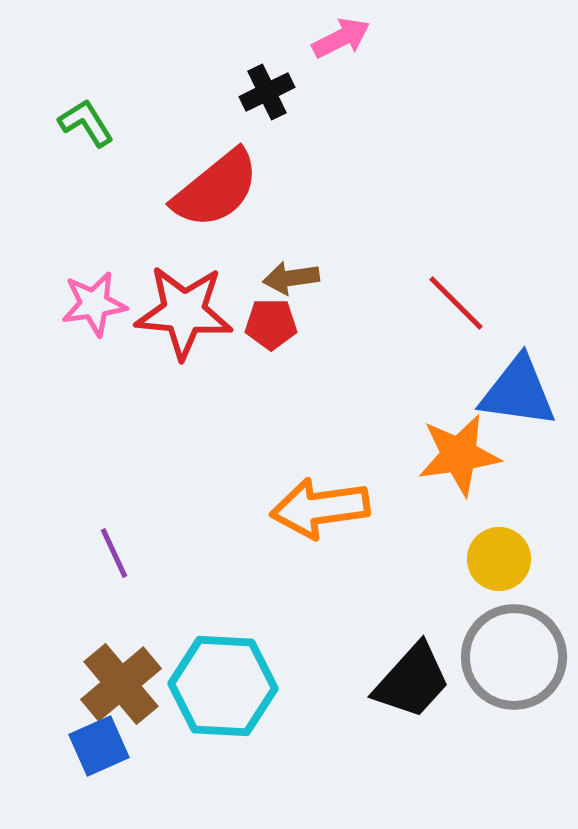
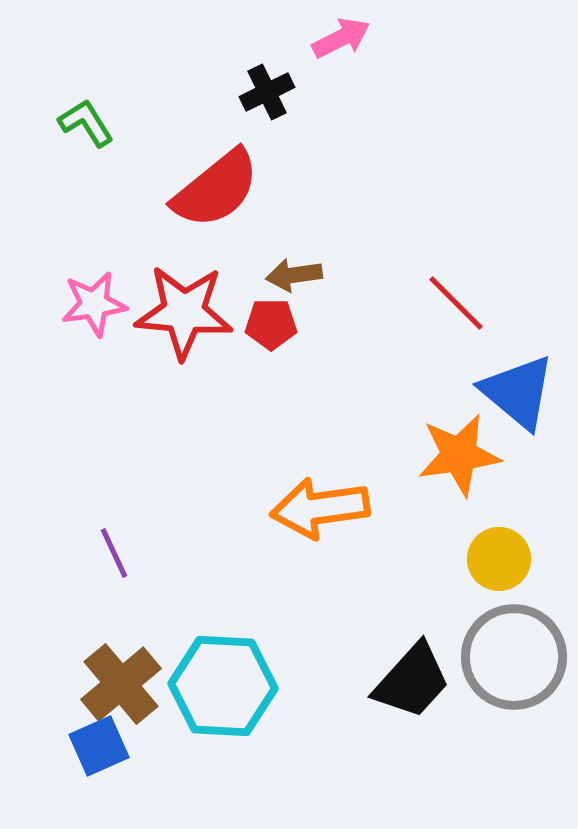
brown arrow: moved 3 px right, 3 px up
blue triangle: rotated 32 degrees clockwise
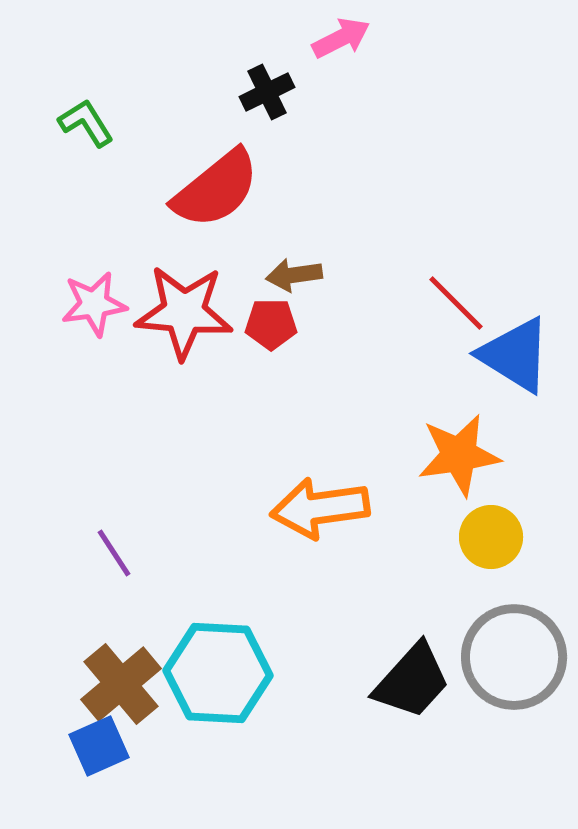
blue triangle: moved 3 px left, 37 px up; rotated 8 degrees counterclockwise
purple line: rotated 8 degrees counterclockwise
yellow circle: moved 8 px left, 22 px up
cyan hexagon: moved 5 px left, 13 px up
